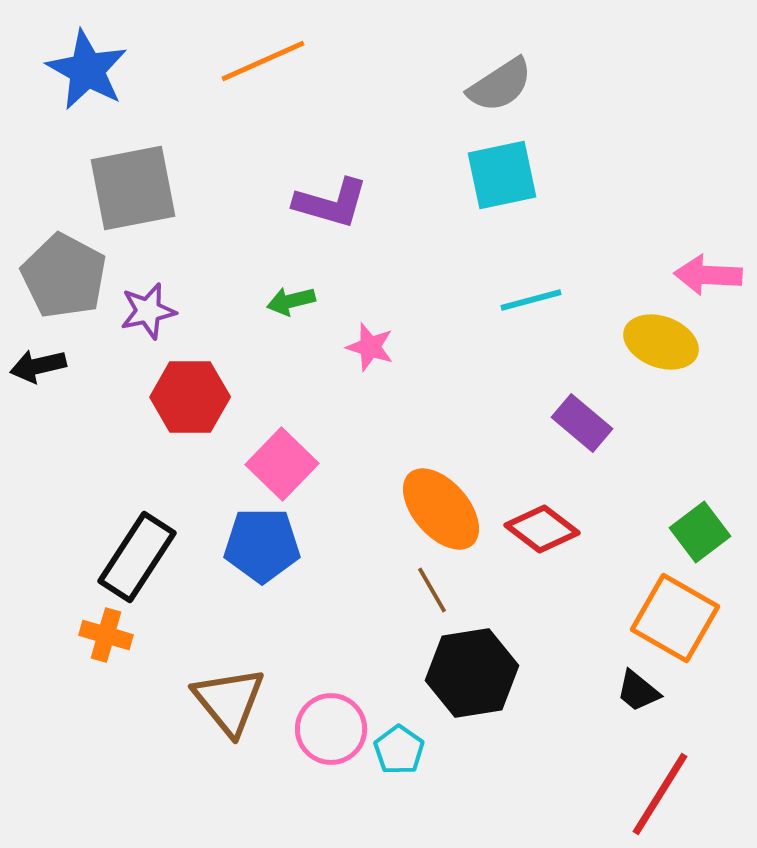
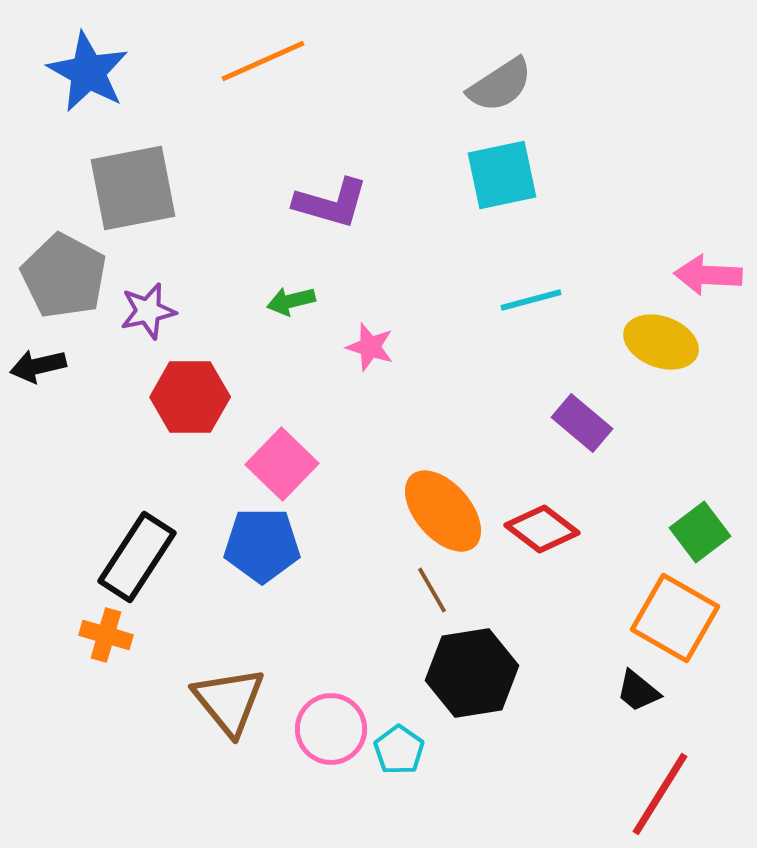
blue star: moved 1 px right, 2 px down
orange ellipse: moved 2 px right, 2 px down
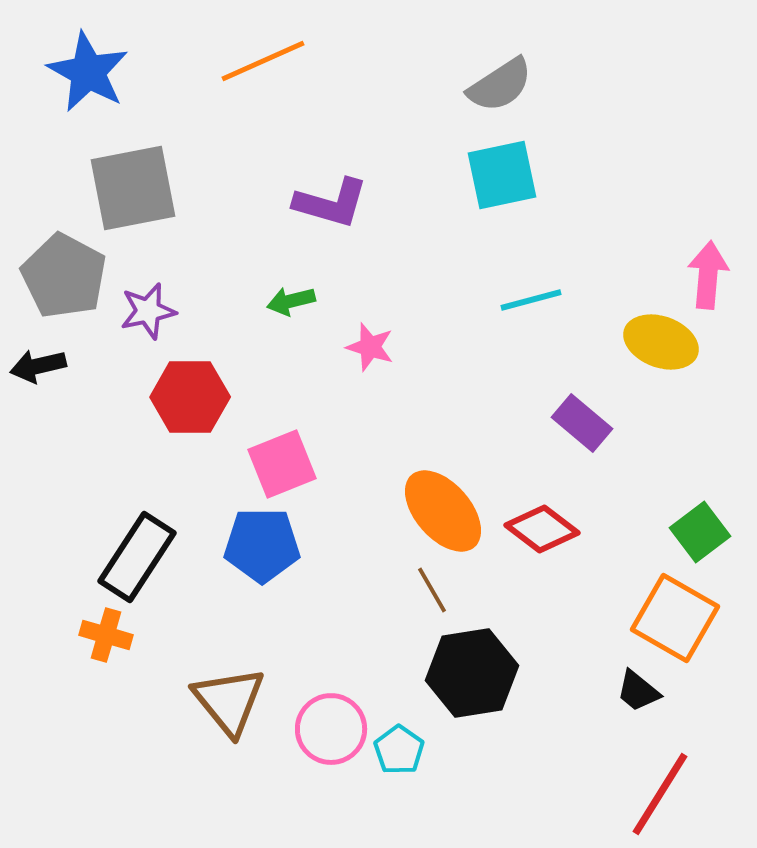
pink arrow: rotated 92 degrees clockwise
pink square: rotated 24 degrees clockwise
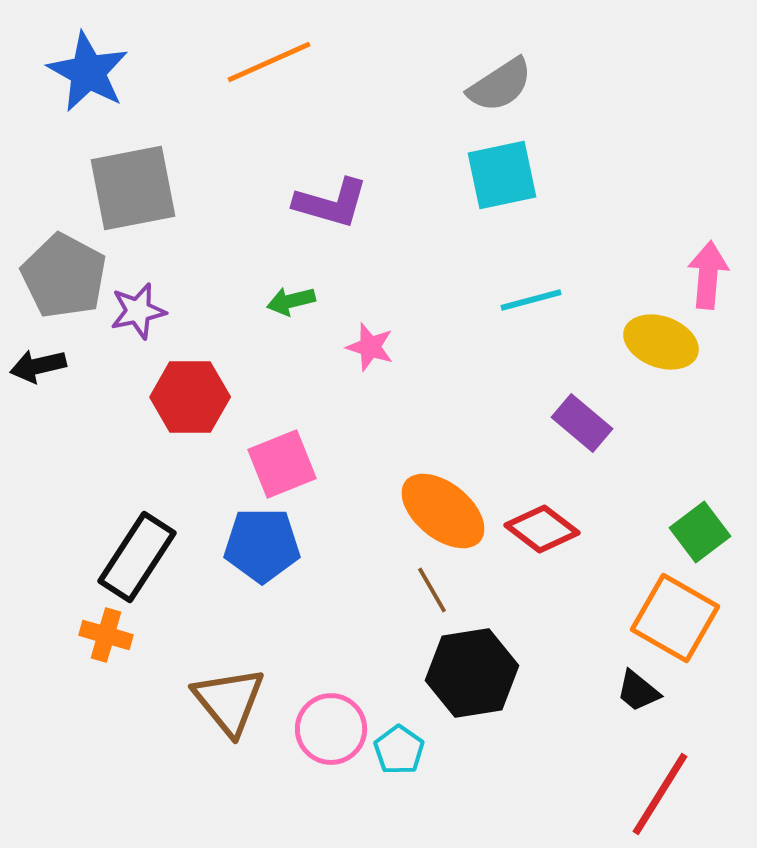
orange line: moved 6 px right, 1 px down
purple star: moved 10 px left
orange ellipse: rotated 10 degrees counterclockwise
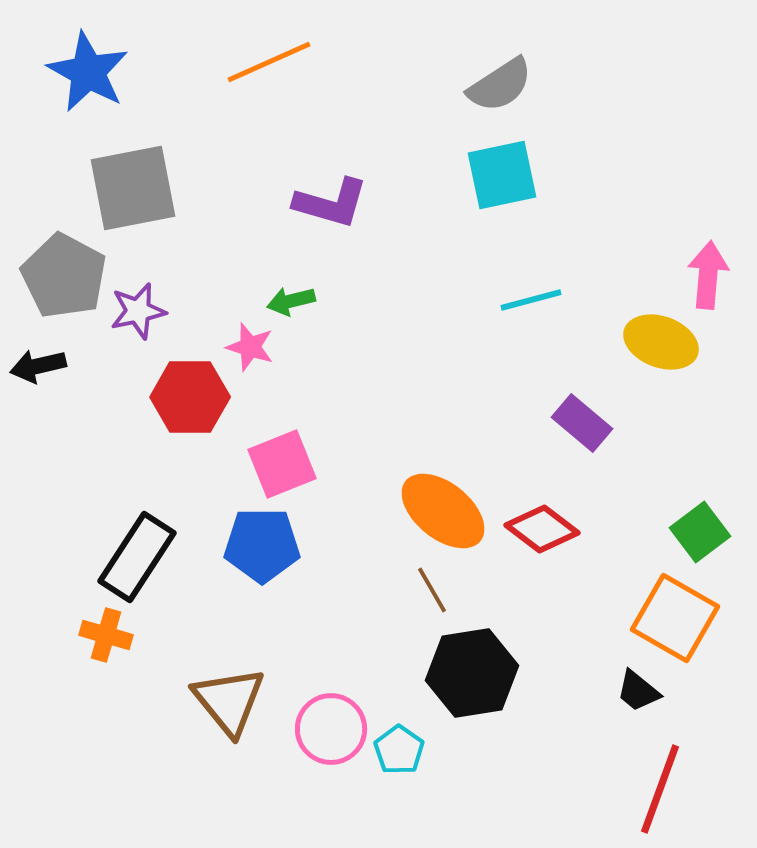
pink star: moved 120 px left
red line: moved 5 px up; rotated 12 degrees counterclockwise
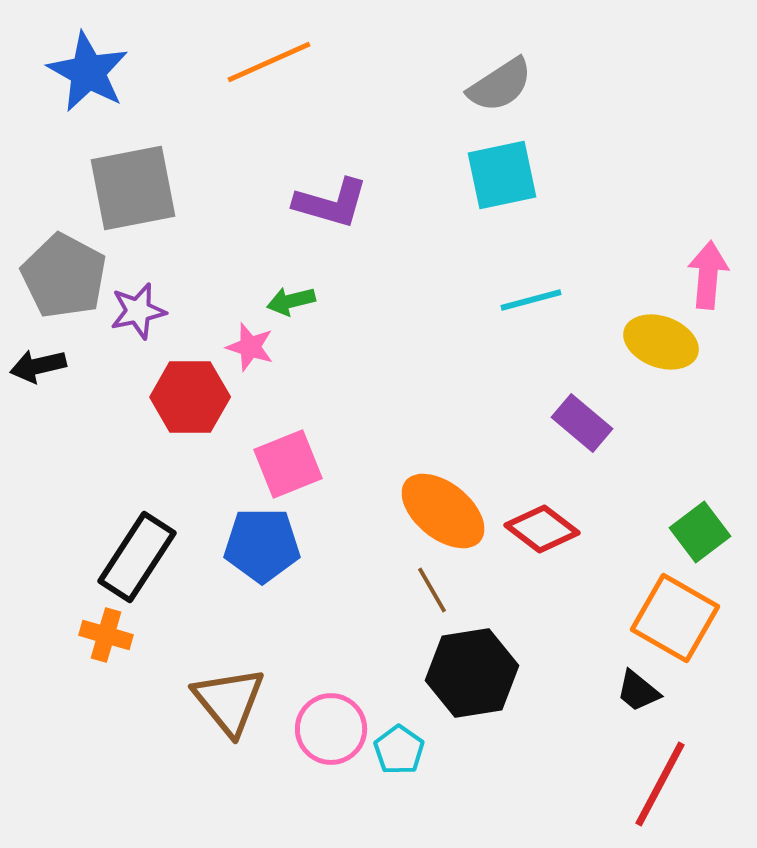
pink square: moved 6 px right
red line: moved 5 px up; rotated 8 degrees clockwise
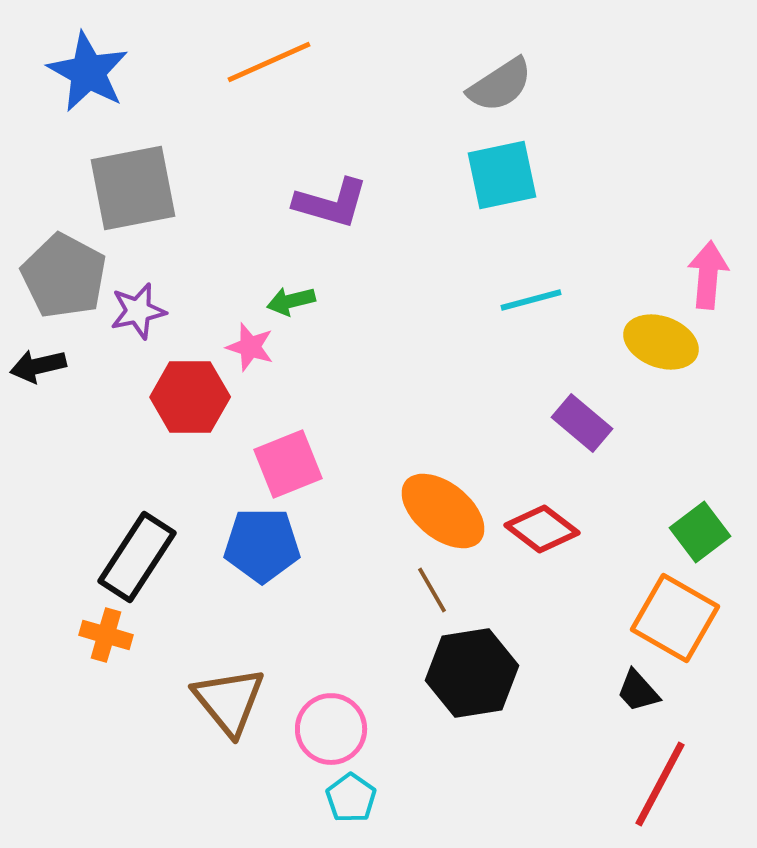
black trapezoid: rotated 9 degrees clockwise
cyan pentagon: moved 48 px left, 48 px down
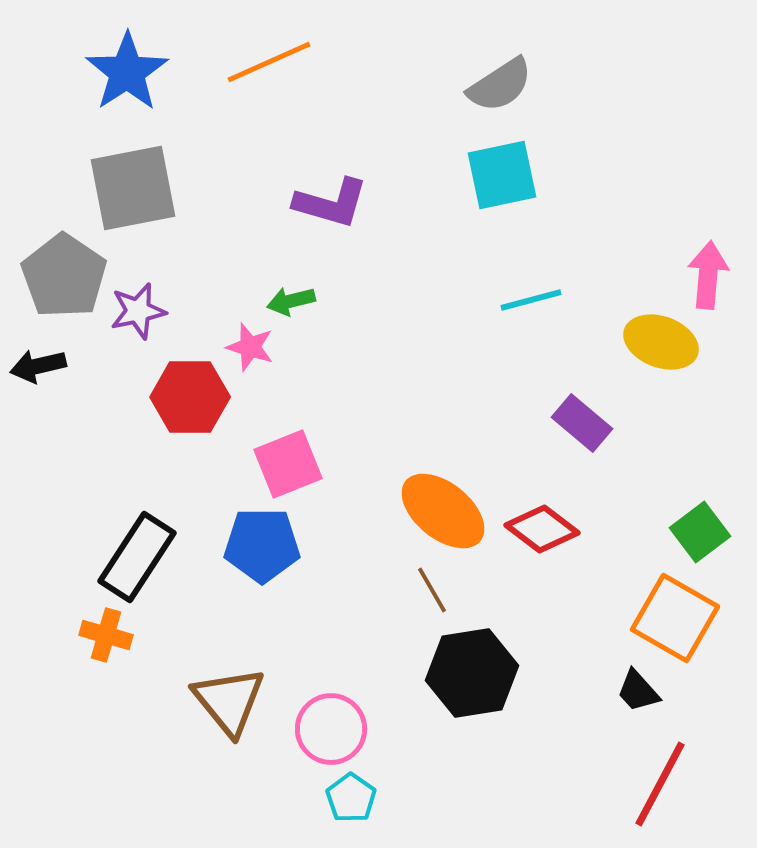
blue star: moved 39 px right; rotated 10 degrees clockwise
gray pentagon: rotated 6 degrees clockwise
